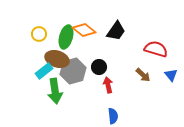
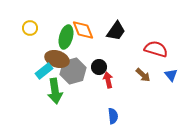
orange diamond: moved 1 px left; rotated 30 degrees clockwise
yellow circle: moved 9 px left, 6 px up
red arrow: moved 5 px up
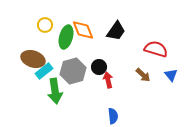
yellow circle: moved 15 px right, 3 px up
brown ellipse: moved 24 px left
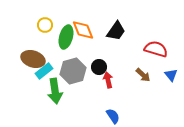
blue semicircle: rotated 28 degrees counterclockwise
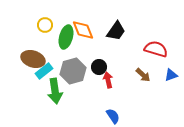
blue triangle: rotated 48 degrees clockwise
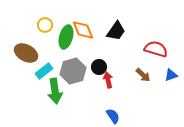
brown ellipse: moved 7 px left, 6 px up; rotated 10 degrees clockwise
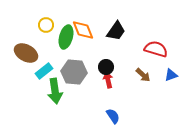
yellow circle: moved 1 px right
black circle: moved 7 px right
gray hexagon: moved 1 px right, 1 px down; rotated 20 degrees clockwise
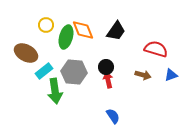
brown arrow: rotated 28 degrees counterclockwise
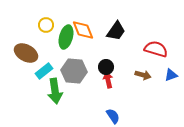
gray hexagon: moved 1 px up
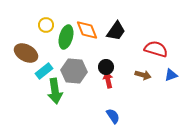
orange diamond: moved 4 px right
